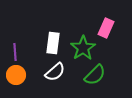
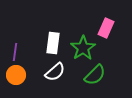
purple line: rotated 12 degrees clockwise
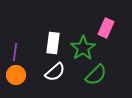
green semicircle: moved 1 px right
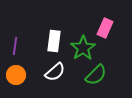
pink rectangle: moved 1 px left
white rectangle: moved 1 px right, 2 px up
purple line: moved 6 px up
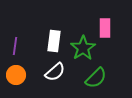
pink rectangle: rotated 24 degrees counterclockwise
green semicircle: moved 3 px down
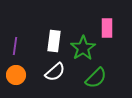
pink rectangle: moved 2 px right
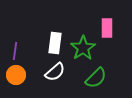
white rectangle: moved 1 px right, 2 px down
purple line: moved 5 px down
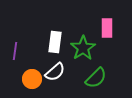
white rectangle: moved 1 px up
orange circle: moved 16 px right, 4 px down
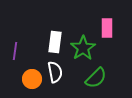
white semicircle: rotated 60 degrees counterclockwise
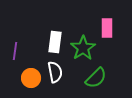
orange circle: moved 1 px left, 1 px up
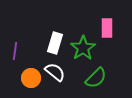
white rectangle: moved 1 px down; rotated 10 degrees clockwise
white semicircle: rotated 40 degrees counterclockwise
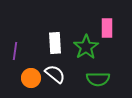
white rectangle: rotated 20 degrees counterclockwise
green star: moved 3 px right, 1 px up
white semicircle: moved 2 px down
green semicircle: moved 2 px right, 1 px down; rotated 45 degrees clockwise
